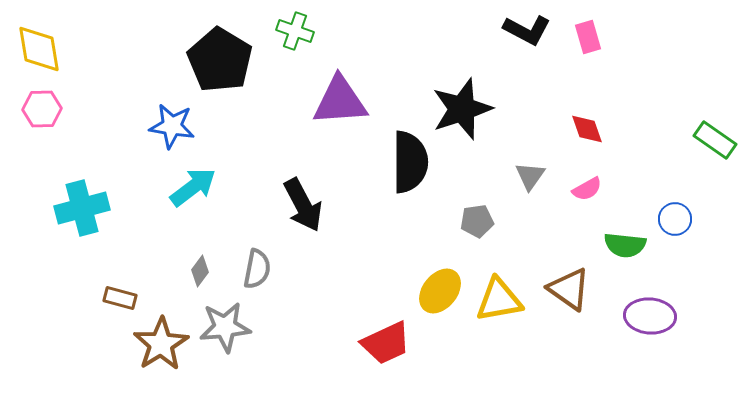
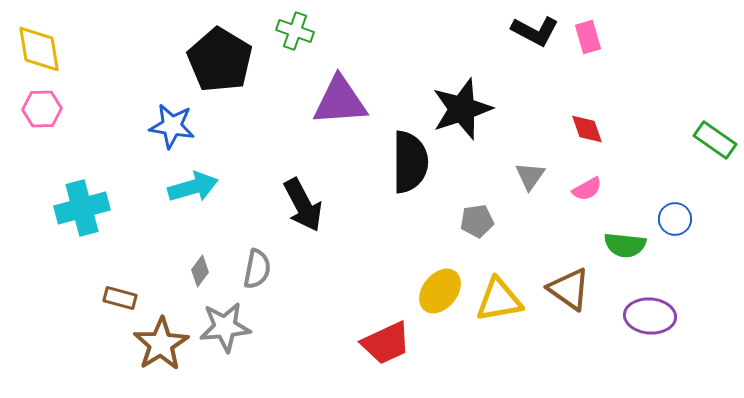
black L-shape: moved 8 px right, 1 px down
cyan arrow: rotated 21 degrees clockwise
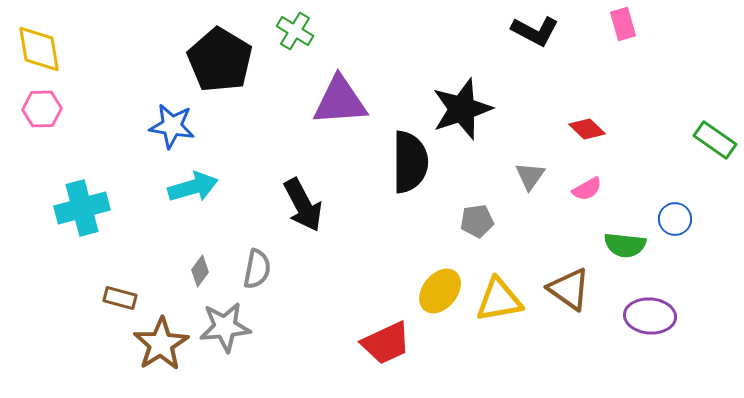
green cross: rotated 12 degrees clockwise
pink rectangle: moved 35 px right, 13 px up
red diamond: rotated 27 degrees counterclockwise
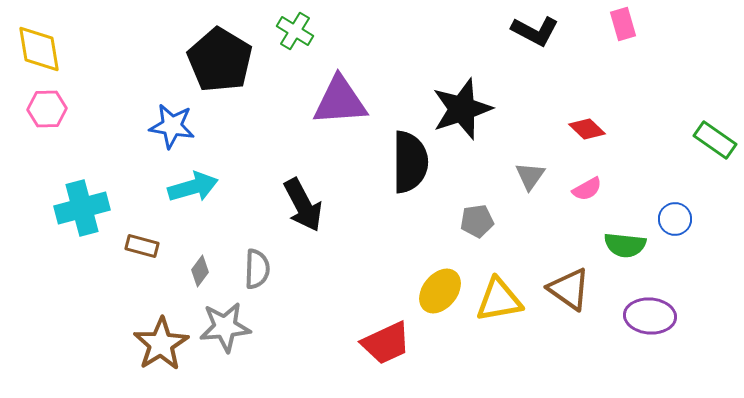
pink hexagon: moved 5 px right
gray semicircle: rotated 9 degrees counterclockwise
brown rectangle: moved 22 px right, 52 px up
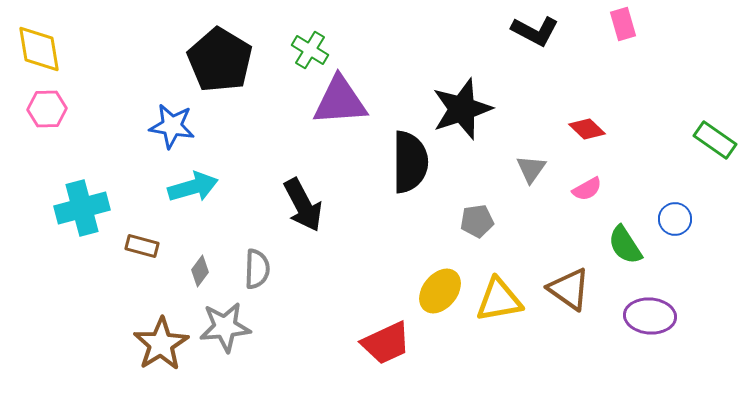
green cross: moved 15 px right, 19 px down
gray triangle: moved 1 px right, 7 px up
green semicircle: rotated 51 degrees clockwise
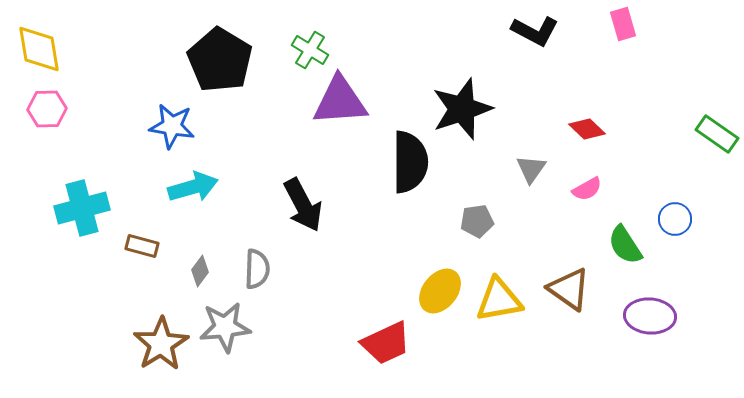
green rectangle: moved 2 px right, 6 px up
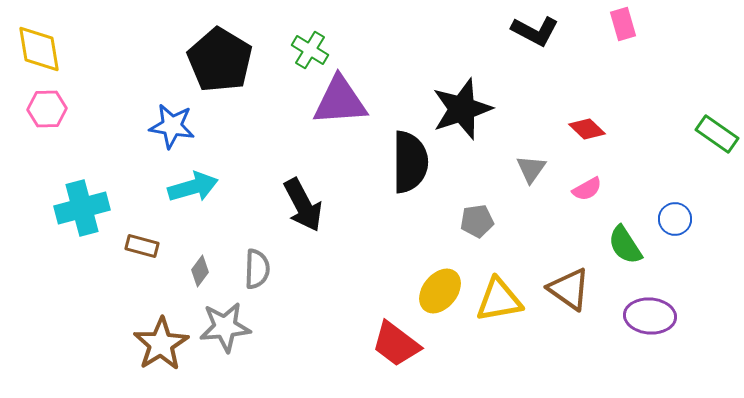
red trapezoid: moved 10 px right, 1 px down; rotated 62 degrees clockwise
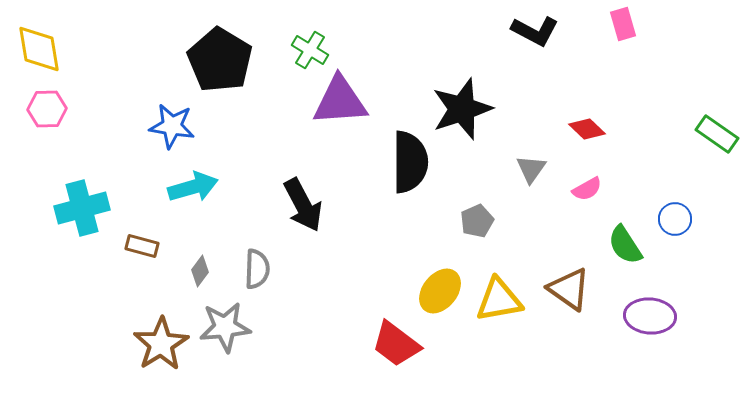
gray pentagon: rotated 16 degrees counterclockwise
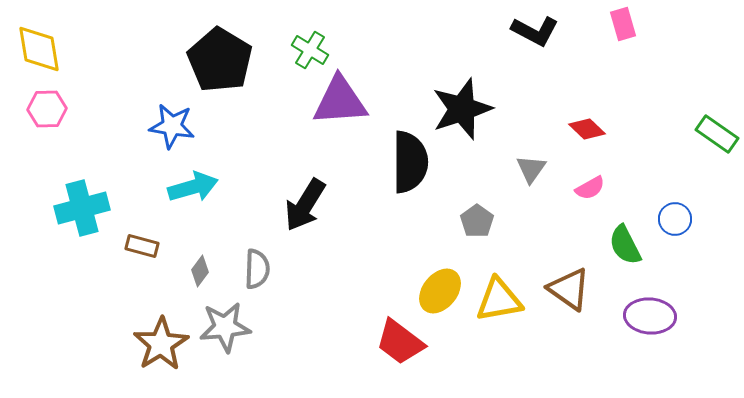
pink semicircle: moved 3 px right, 1 px up
black arrow: moved 2 px right; rotated 60 degrees clockwise
gray pentagon: rotated 12 degrees counterclockwise
green semicircle: rotated 6 degrees clockwise
red trapezoid: moved 4 px right, 2 px up
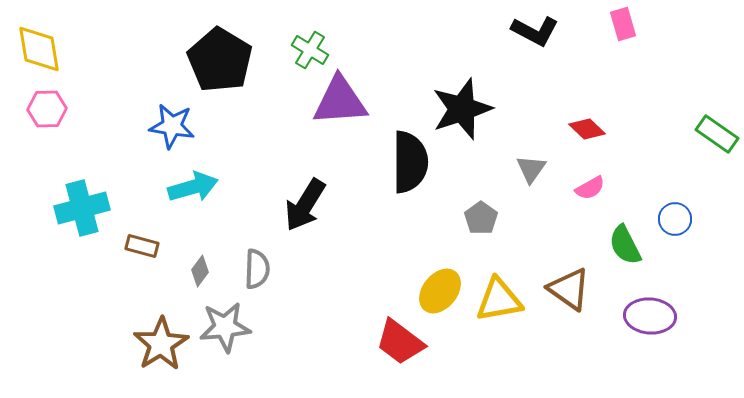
gray pentagon: moved 4 px right, 3 px up
